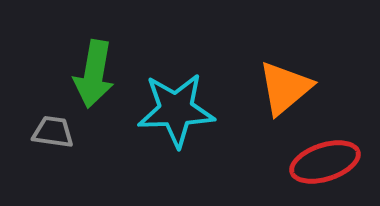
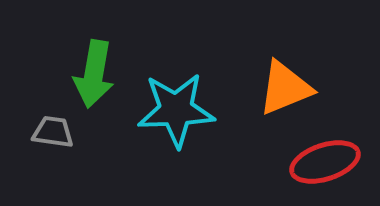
orange triangle: rotated 18 degrees clockwise
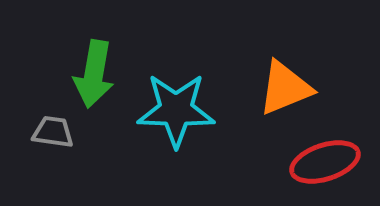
cyan star: rotated 4 degrees clockwise
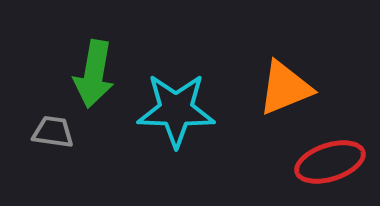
red ellipse: moved 5 px right
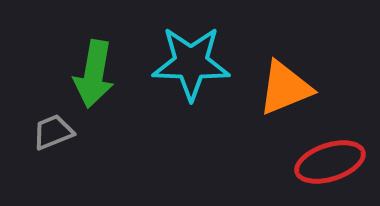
cyan star: moved 15 px right, 47 px up
gray trapezoid: rotated 30 degrees counterclockwise
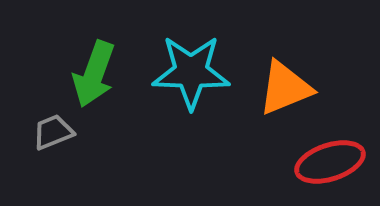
cyan star: moved 9 px down
green arrow: rotated 10 degrees clockwise
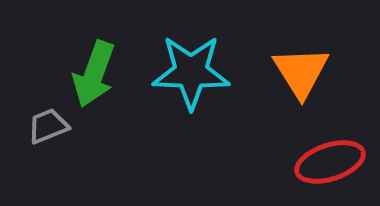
orange triangle: moved 16 px right, 16 px up; rotated 40 degrees counterclockwise
gray trapezoid: moved 5 px left, 6 px up
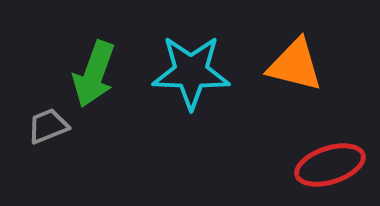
orange triangle: moved 6 px left, 7 px up; rotated 44 degrees counterclockwise
red ellipse: moved 3 px down
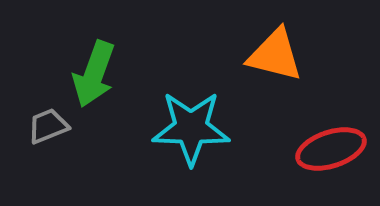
orange triangle: moved 20 px left, 10 px up
cyan star: moved 56 px down
red ellipse: moved 1 px right, 16 px up
